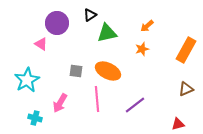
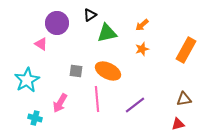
orange arrow: moved 5 px left, 1 px up
brown triangle: moved 2 px left, 10 px down; rotated 14 degrees clockwise
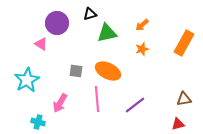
black triangle: moved 1 px up; rotated 16 degrees clockwise
orange rectangle: moved 2 px left, 7 px up
cyan cross: moved 3 px right, 4 px down
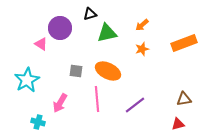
purple circle: moved 3 px right, 5 px down
orange rectangle: rotated 40 degrees clockwise
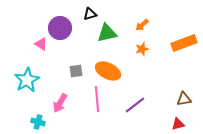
gray square: rotated 16 degrees counterclockwise
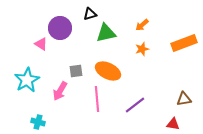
green triangle: moved 1 px left
pink arrow: moved 12 px up
red triangle: moved 5 px left; rotated 24 degrees clockwise
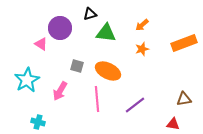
green triangle: rotated 20 degrees clockwise
gray square: moved 1 px right, 5 px up; rotated 24 degrees clockwise
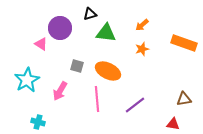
orange rectangle: rotated 40 degrees clockwise
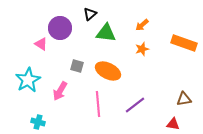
black triangle: rotated 24 degrees counterclockwise
cyan star: moved 1 px right
pink line: moved 1 px right, 5 px down
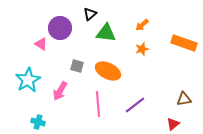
red triangle: rotated 48 degrees counterclockwise
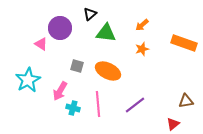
brown triangle: moved 2 px right, 2 px down
cyan cross: moved 35 px right, 14 px up
